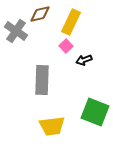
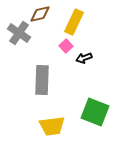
yellow rectangle: moved 3 px right
gray cross: moved 3 px right, 2 px down
black arrow: moved 2 px up
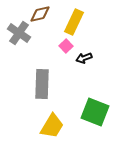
gray rectangle: moved 4 px down
yellow trapezoid: rotated 52 degrees counterclockwise
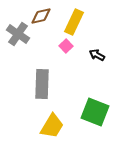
brown diamond: moved 1 px right, 2 px down
gray cross: moved 1 px left, 1 px down
black arrow: moved 13 px right, 3 px up; rotated 49 degrees clockwise
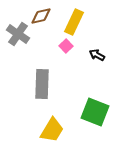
yellow trapezoid: moved 4 px down
